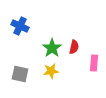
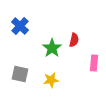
blue cross: rotated 18 degrees clockwise
red semicircle: moved 7 px up
yellow star: moved 9 px down
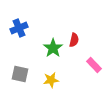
blue cross: moved 1 px left, 2 px down; rotated 24 degrees clockwise
green star: moved 1 px right
pink rectangle: moved 2 px down; rotated 49 degrees counterclockwise
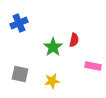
blue cross: moved 5 px up
green star: moved 1 px up
pink rectangle: moved 1 px left, 1 px down; rotated 35 degrees counterclockwise
yellow star: moved 1 px right, 1 px down
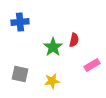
blue cross: moved 1 px right, 1 px up; rotated 18 degrees clockwise
pink rectangle: moved 1 px left, 1 px up; rotated 42 degrees counterclockwise
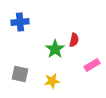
green star: moved 2 px right, 2 px down
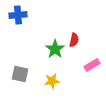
blue cross: moved 2 px left, 7 px up
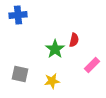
pink rectangle: rotated 14 degrees counterclockwise
